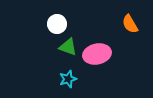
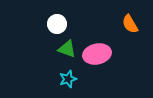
green triangle: moved 1 px left, 2 px down
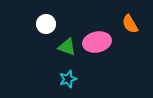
white circle: moved 11 px left
green triangle: moved 2 px up
pink ellipse: moved 12 px up
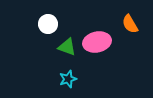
white circle: moved 2 px right
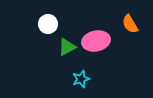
pink ellipse: moved 1 px left, 1 px up
green triangle: rotated 48 degrees counterclockwise
cyan star: moved 13 px right
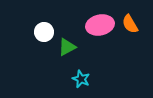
white circle: moved 4 px left, 8 px down
pink ellipse: moved 4 px right, 16 px up
cyan star: rotated 30 degrees counterclockwise
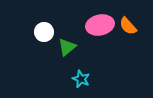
orange semicircle: moved 2 px left, 2 px down; rotated 12 degrees counterclockwise
green triangle: rotated 12 degrees counterclockwise
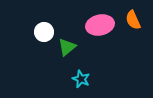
orange semicircle: moved 5 px right, 6 px up; rotated 18 degrees clockwise
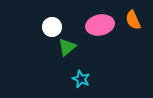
white circle: moved 8 px right, 5 px up
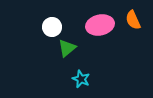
green triangle: moved 1 px down
